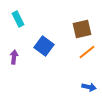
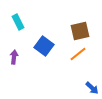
cyan rectangle: moved 3 px down
brown square: moved 2 px left, 2 px down
orange line: moved 9 px left, 2 px down
blue arrow: moved 3 px right, 1 px down; rotated 32 degrees clockwise
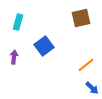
cyan rectangle: rotated 42 degrees clockwise
brown square: moved 1 px right, 13 px up
blue square: rotated 18 degrees clockwise
orange line: moved 8 px right, 11 px down
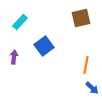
cyan rectangle: moved 2 px right; rotated 28 degrees clockwise
orange line: rotated 42 degrees counterclockwise
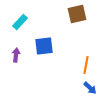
brown square: moved 4 px left, 4 px up
blue square: rotated 30 degrees clockwise
purple arrow: moved 2 px right, 2 px up
blue arrow: moved 2 px left
